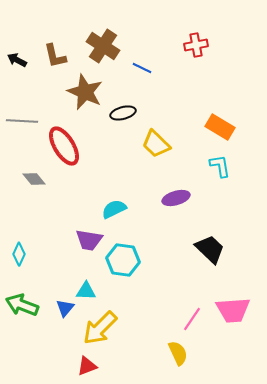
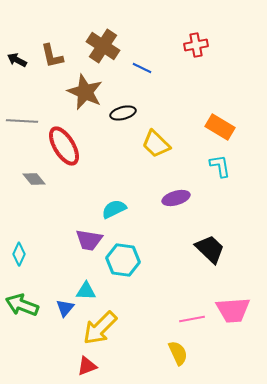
brown L-shape: moved 3 px left
pink line: rotated 45 degrees clockwise
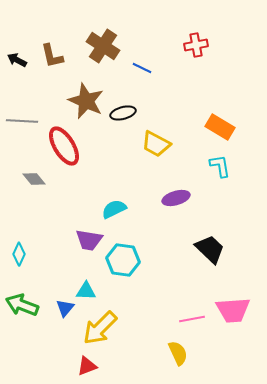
brown star: moved 1 px right, 9 px down
yellow trapezoid: rotated 16 degrees counterclockwise
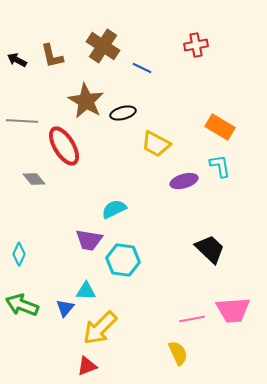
brown star: rotated 6 degrees clockwise
purple ellipse: moved 8 px right, 17 px up
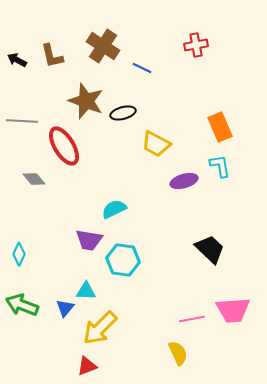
brown star: rotated 9 degrees counterclockwise
orange rectangle: rotated 36 degrees clockwise
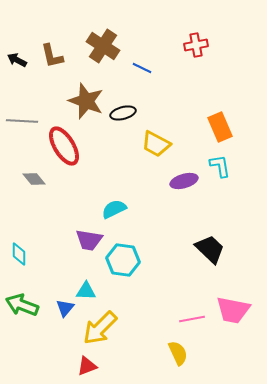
cyan diamond: rotated 25 degrees counterclockwise
pink trapezoid: rotated 15 degrees clockwise
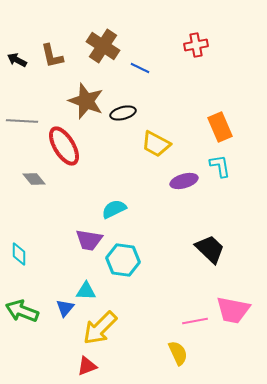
blue line: moved 2 px left
green arrow: moved 6 px down
pink line: moved 3 px right, 2 px down
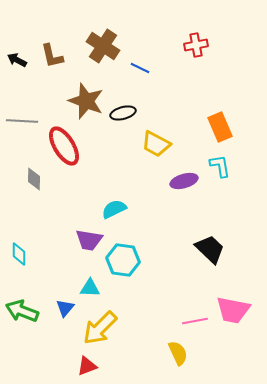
gray diamond: rotated 40 degrees clockwise
cyan triangle: moved 4 px right, 3 px up
